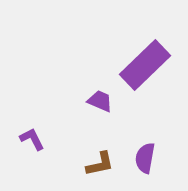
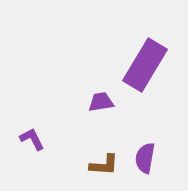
purple rectangle: rotated 15 degrees counterclockwise
purple trapezoid: moved 1 px right, 1 px down; rotated 32 degrees counterclockwise
brown L-shape: moved 4 px right, 1 px down; rotated 16 degrees clockwise
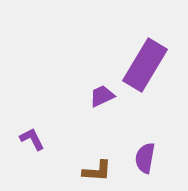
purple trapezoid: moved 1 px right, 6 px up; rotated 16 degrees counterclockwise
brown L-shape: moved 7 px left, 6 px down
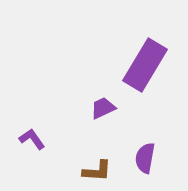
purple trapezoid: moved 1 px right, 12 px down
purple L-shape: rotated 8 degrees counterclockwise
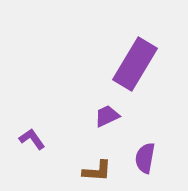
purple rectangle: moved 10 px left, 1 px up
purple trapezoid: moved 4 px right, 8 px down
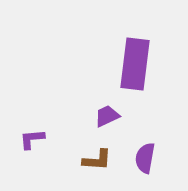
purple rectangle: rotated 24 degrees counterclockwise
purple L-shape: rotated 60 degrees counterclockwise
brown L-shape: moved 11 px up
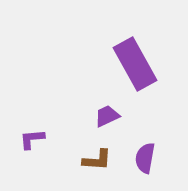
purple rectangle: rotated 36 degrees counterclockwise
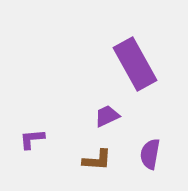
purple semicircle: moved 5 px right, 4 px up
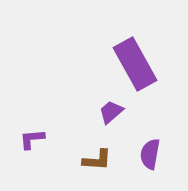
purple trapezoid: moved 4 px right, 4 px up; rotated 16 degrees counterclockwise
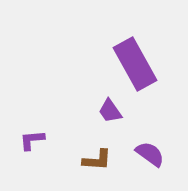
purple trapezoid: moved 1 px left, 1 px up; rotated 84 degrees counterclockwise
purple L-shape: moved 1 px down
purple semicircle: rotated 116 degrees clockwise
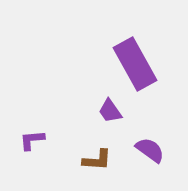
purple semicircle: moved 4 px up
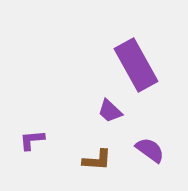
purple rectangle: moved 1 px right, 1 px down
purple trapezoid: rotated 12 degrees counterclockwise
